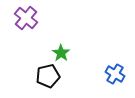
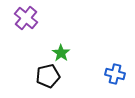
blue cross: rotated 18 degrees counterclockwise
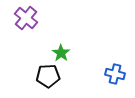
black pentagon: rotated 10 degrees clockwise
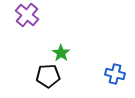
purple cross: moved 1 px right, 3 px up
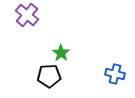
black pentagon: moved 1 px right
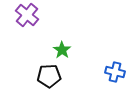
green star: moved 1 px right, 3 px up
blue cross: moved 2 px up
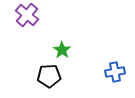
blue cross: rotated 24 degrees counterclockwise
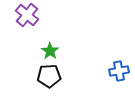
green star: moved 12 px left, 1 px down
blue cross: moved 4 px right, 1 px up
